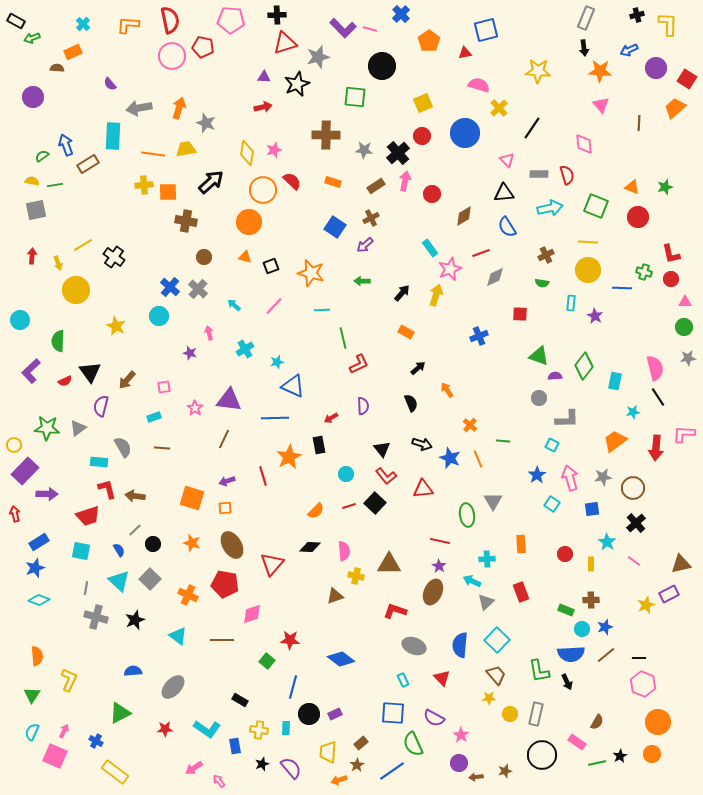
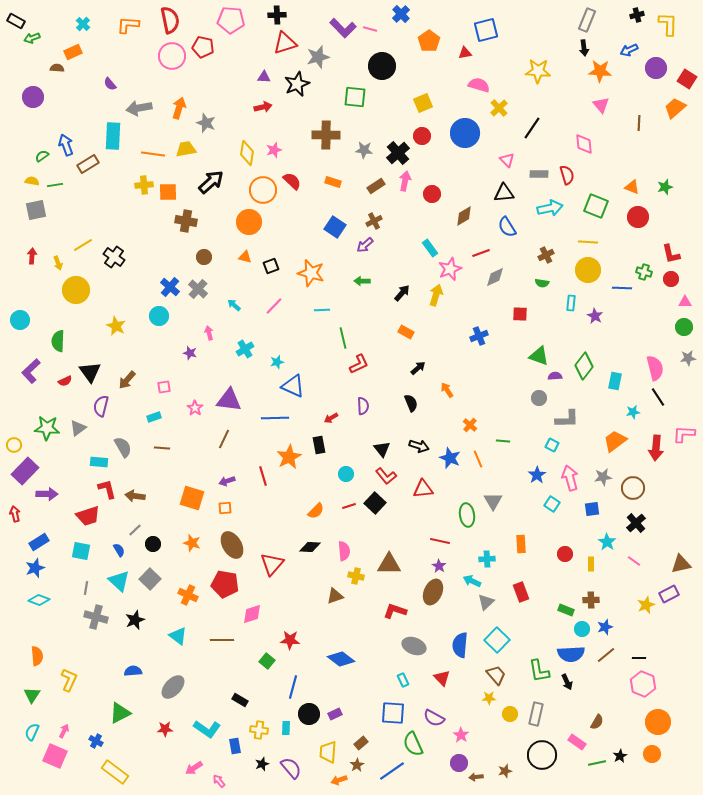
gray rectangle at (586, 18): moved 1 px right, 2 px down
brown cross at (371, 218): moved 3 px right, 3 px down
black arrow at (422, 444): moved 3 px left, 2 px down
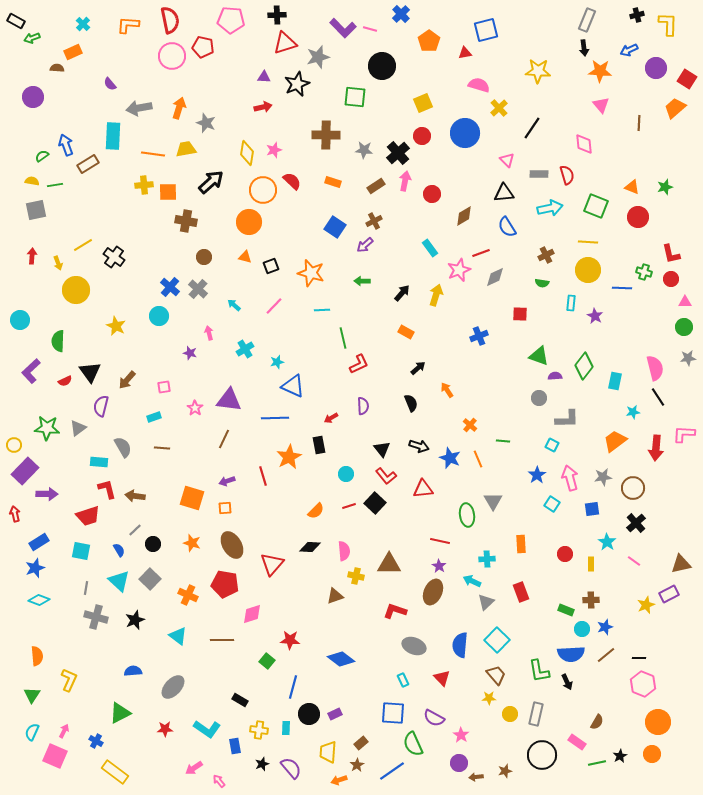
pink star at (450, 269): moved 9 px right, 1 px down
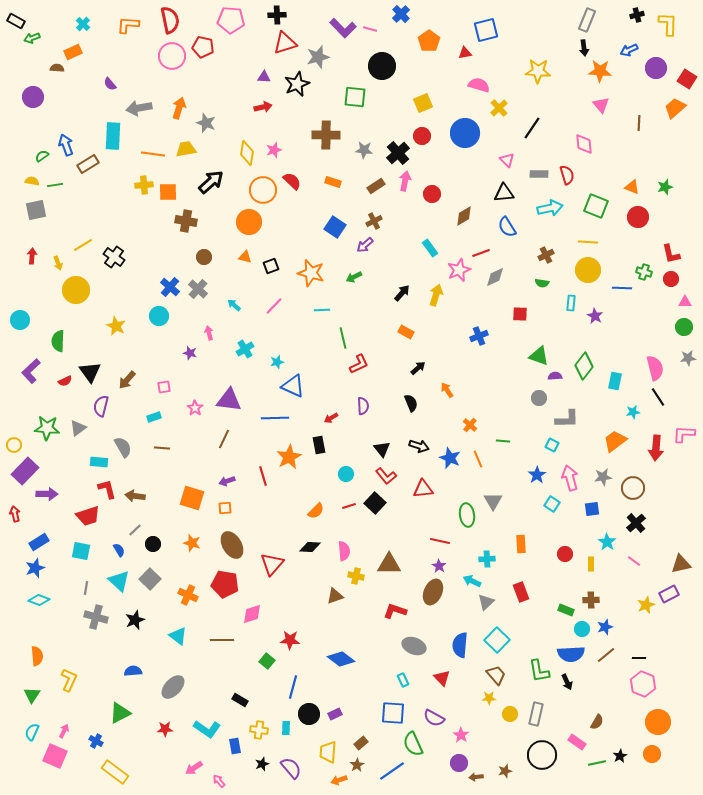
green arrow at (362, 281): moved 8 px left, 4 px up; rotated 28 degrees counterclockwise
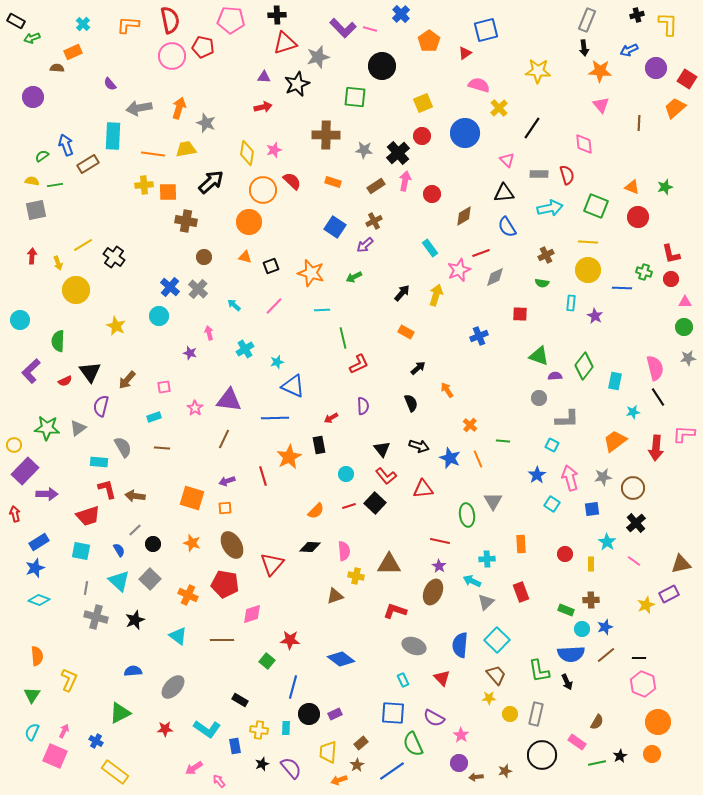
red triangle at (465, 53): rotated 24 degrees counterclockwise
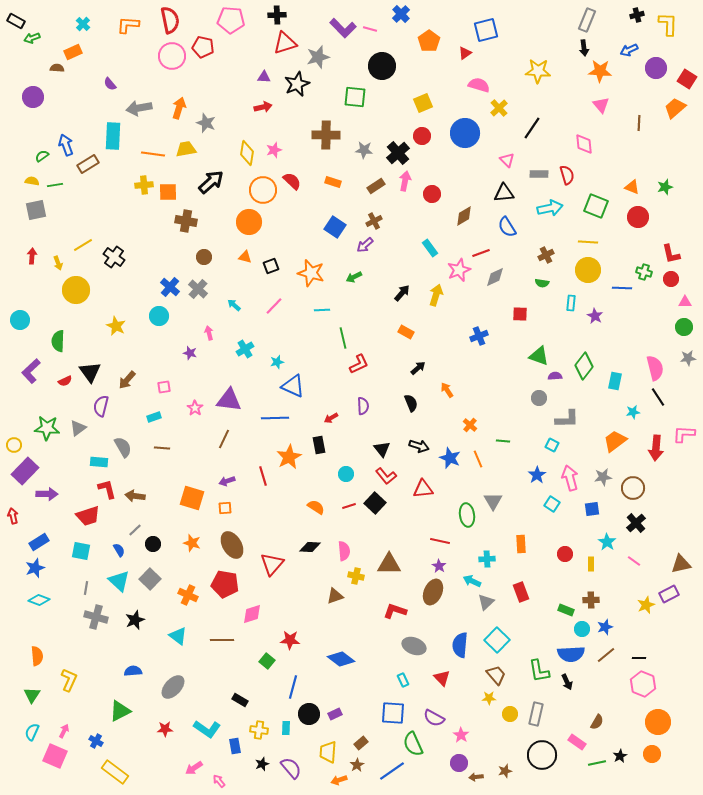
orange semicircle at (316, 511): moved 4 px up; rotated 102 degrees counterclockwise
red arrow at (15, 514): moved 2 px left, 2 px down
green triangle at (120, 713): moved 2 px up
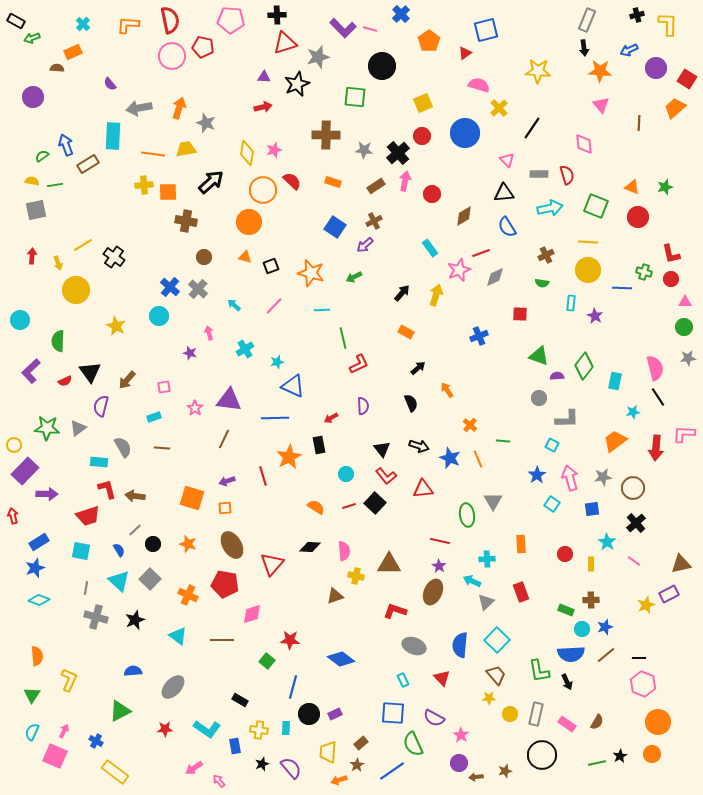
purple semicircle at (555, 376): moved 2 px right
orange star at (192, 543): moved 4 px left, 1 px down
pink rectangle at (577, 742): moved 10 px left, 18 px up
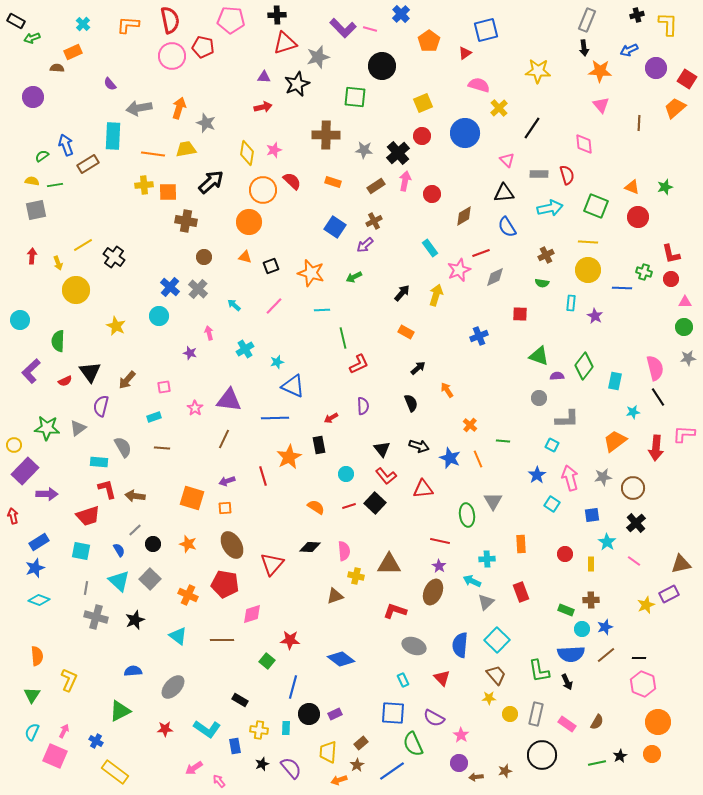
blue square at (592, 509): moved 6 px down
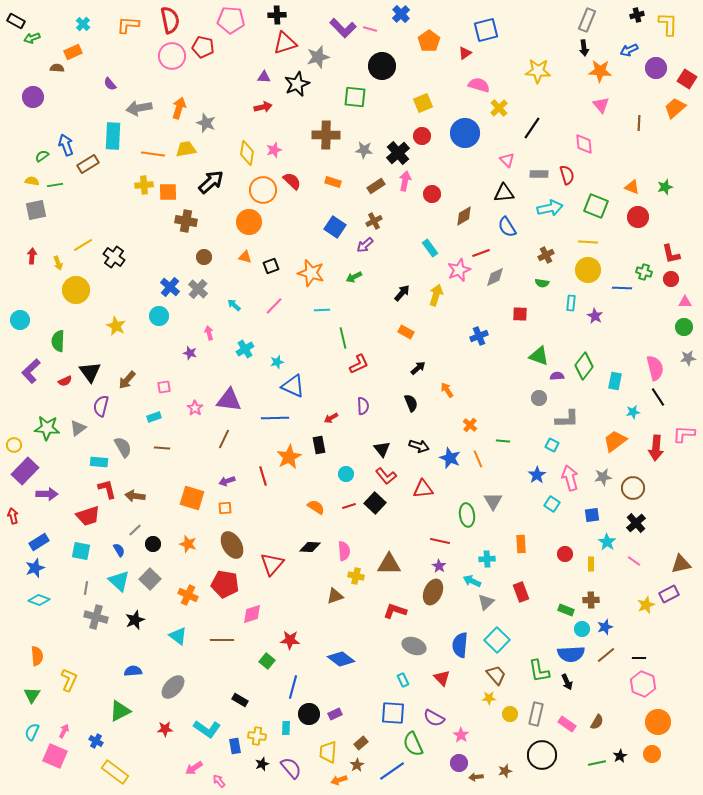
yellow cross at (259, 730): moved 2 px left, 6 px down
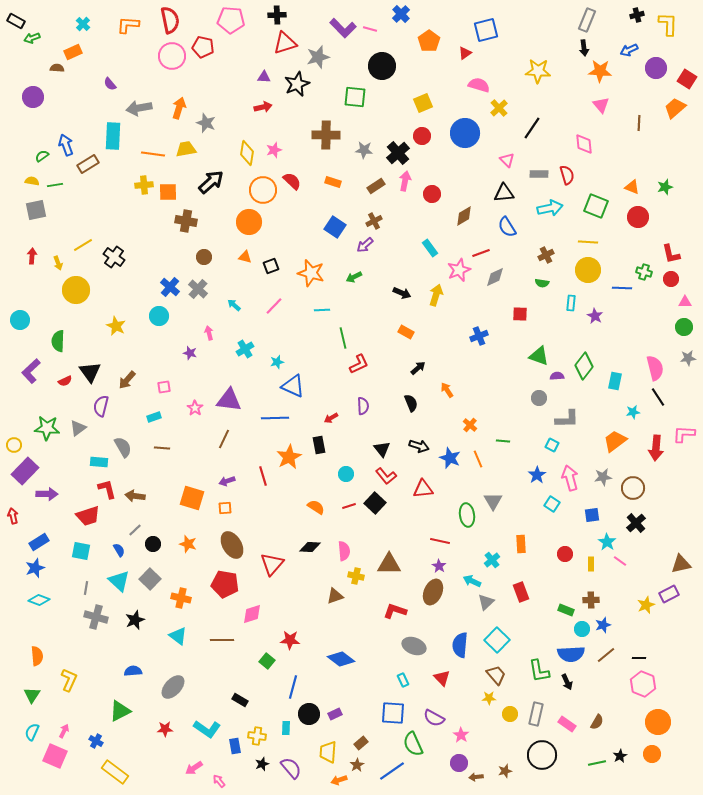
black arrow at (402, 293): rotated 72 degrees clockwise
cyan cross at (487, 559): moved 5 px right, 1 px down; rotated 35 degrees counterclockwise
pink line at (634, 561): moved 14 px left
orange cross at (188, 595): moved 7 px left, 3 px down; rotated 12 degrees counterclockwise
blue star at (605, 627): moved 2 px left, 2 px up
